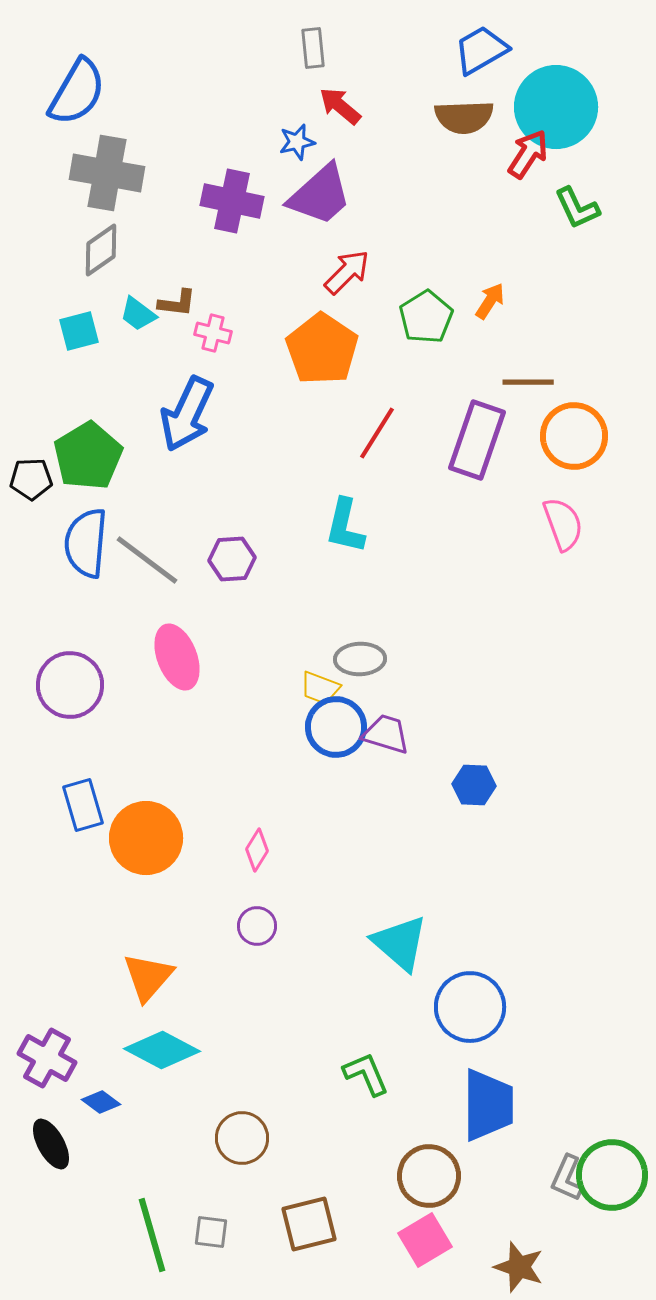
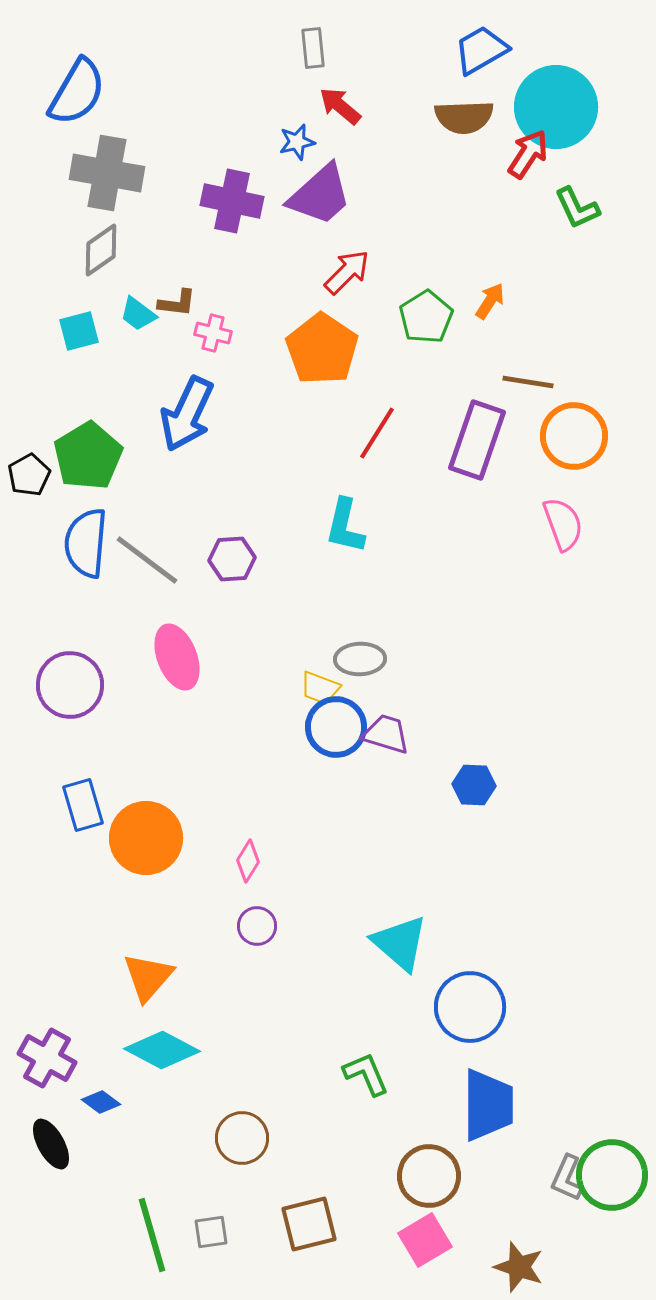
brown line at (528, 382): rotated 9 degrees clockwise
black pentagon at (31, 479): moved 2 px left, 4 px up; rotated 27 degrees counterclockwise
pink diamond at (257, 850): moved 9 px left, 11 px down
gray square at (211, 1232): rotated 15 degrees counterclockwise
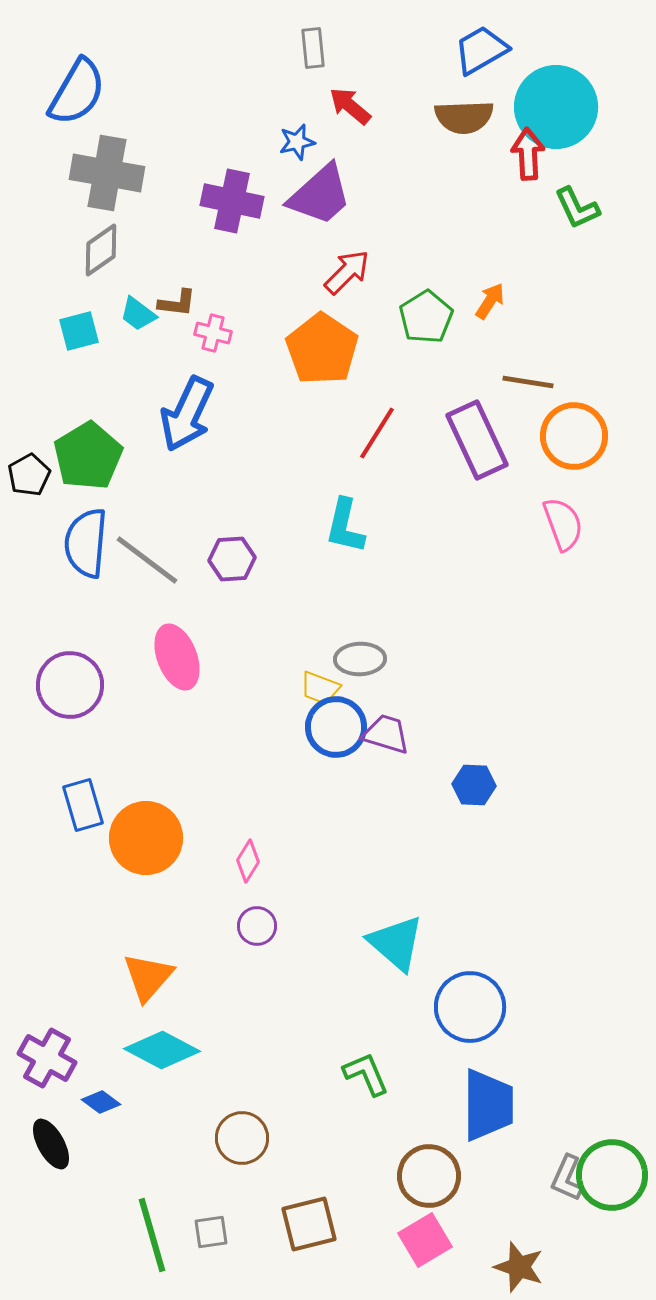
red arrow at (340, 106): moved 10 px right
red arrow at (528, 154): rotated 36 degrees counterclockwise
purple rectangle at (477, 440): rotated 44 degrees counterclockwise
cyan triangle at (400, 943): moved 4 px left
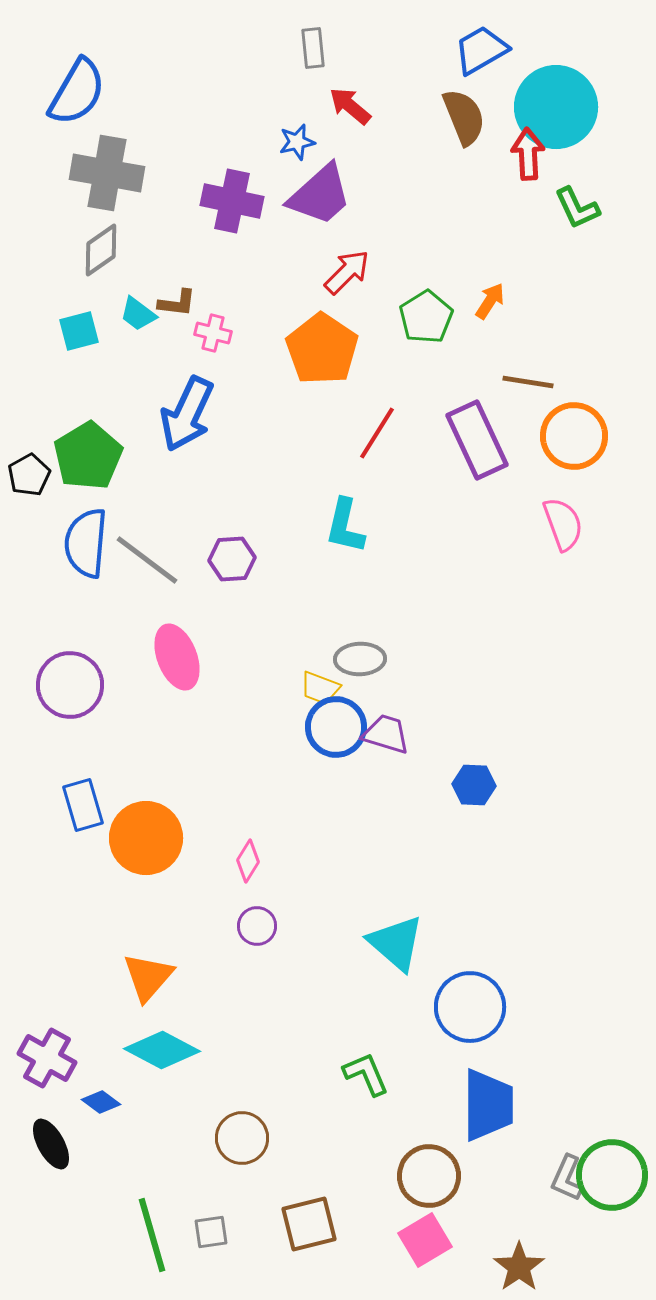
brown semicircle at (464, 117): rotated 110 degrees counterclockwise
brown star at (519, 1267): rotated 18 degrees clockwise
